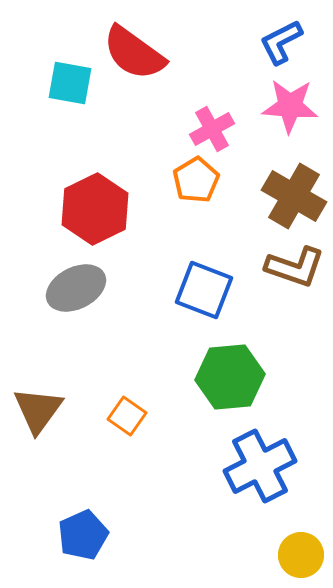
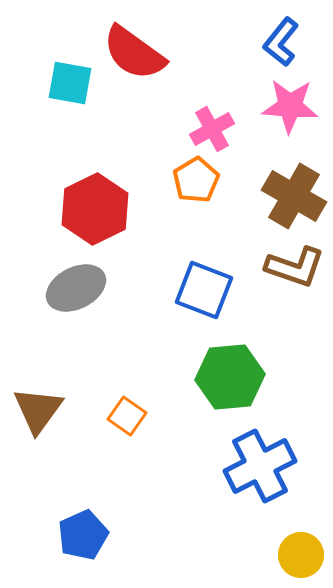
blue L-shape: rotated 24 degrees counterclockwise
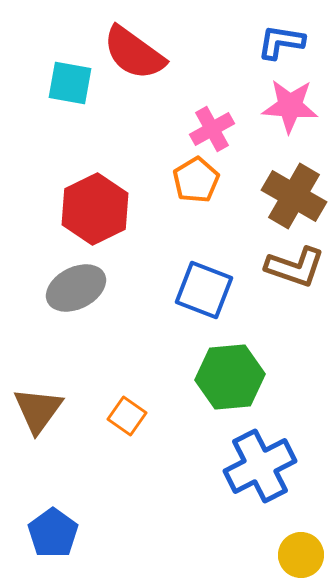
blue L-shape: rotated 60 degrees clockwise
blue pentagon: moved 30 px left, 2 px up; rotated 12 degrees counterclockwise
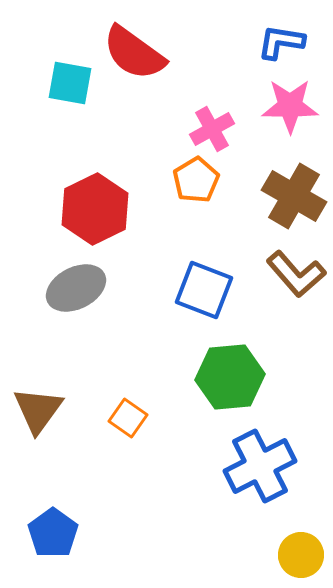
pink star: rotated 4 degrees counterclockwise
brown L-shape: moved 1 px right, 7 px down; rotated 30 degrees clockwise
orange square: moved 1 px right, 2 px down
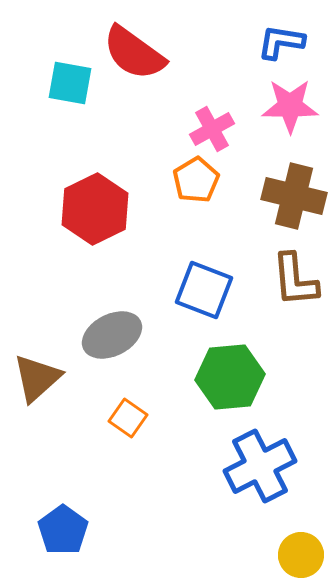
brown cross: rotated 16 degrees counterclockwise
brown L-shape: moved 1 px left, 6 px down; rotated 36 degrees clockwise
gray ellipse: moved 36 px right, 47 px down
brown triangle: moved 1 px left, 32 px up; rotated 12 degrees clockwise
blue pentagon: moved 10 px right, 3 px up
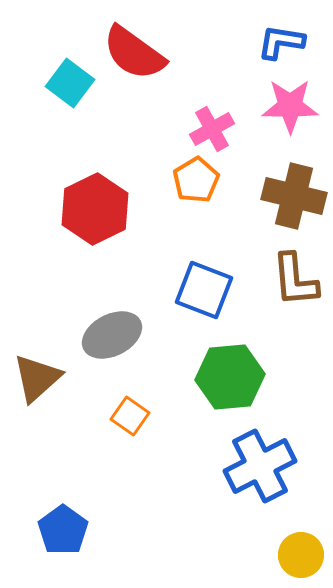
cyan square: rotated 27 degrees clockwise
orange square: moved 2 px right, 2 px up
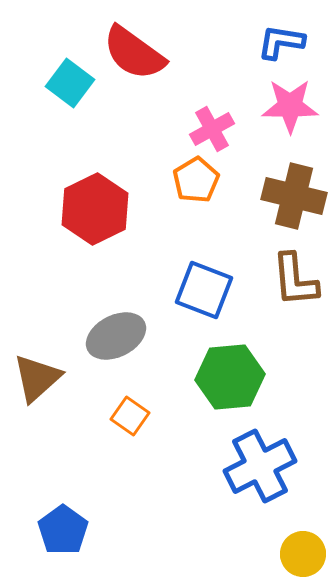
gray ellipse: moved 4 px right, 1 px down
yellow circle: moved 2 px right, 1 px up
